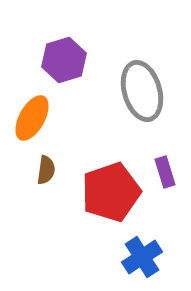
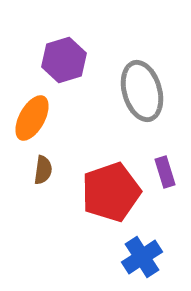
brown semicircle: moved 3 px left
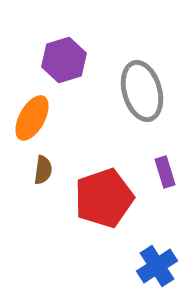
red pentagon: moved 7 px left, 6 px down
blue cross: moved 15 px right, 9 px down
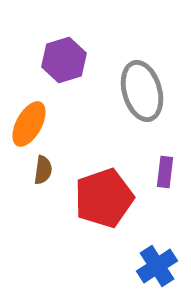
orange ellipse: moved 3 px left, 6 px down
purple rectangle: rotated 24 degrees clockwise
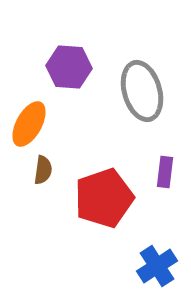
purple hexagon: moved 5 px right, 7 px down; rotated 21 degrees clockwise
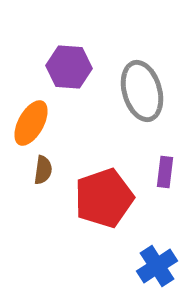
orange ellipse: moved 2 px right, 1 px up
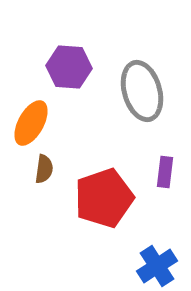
brown semicircle: moved 1 px right, 1 px up
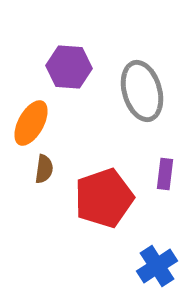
purple rectangle: moved 2 px down
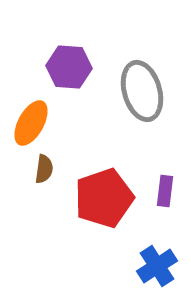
purple rectangle: moved 17 px down
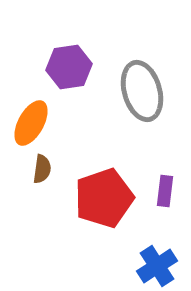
purple hexagon: rotated 12 degrees counterclockwise
brown semicircle: moved 2 px left
